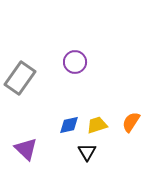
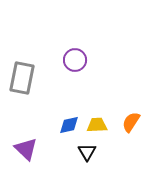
purple circle: moved 2 px up
gray rectangle: moved 2 px right; rotated 24 degrees counterclockwise
yellow trapezoid: rotated 15 degrees clockwise
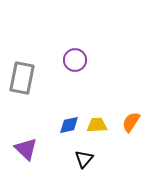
black triangle: moved 3 px left, 7 px down; rotated 12 degrees clockwise
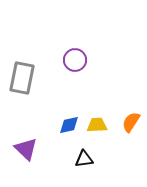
black triangle: rotated 42 degrees clockwise
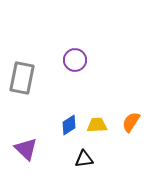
blue diamond: rotated 20 degrees counterclockwise
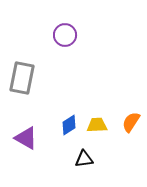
purple circle: moved 10 px left, 25 px up
purple triangle: moved 11 px up; rotated 15 degrees counterclockwise
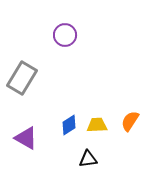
gray rectangle: rotated 20 degrees clockwise
orange semicircle: moved 1 px left, 1 px up
black triangle: moved 4 px right
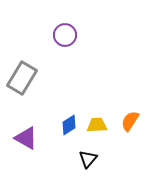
black triangle: rotated 42 degrees counterclockwise
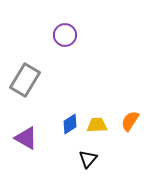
gray rectangle: moved 3 px right, 2 px down
blue diamond: moved 1 px right, 1 px up
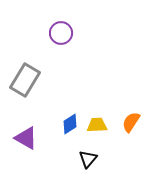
purple circle: moved 4 px left, 2 px up
orange semicircle: moved 1 px right, 1 px down
